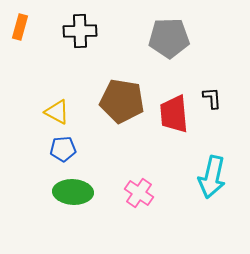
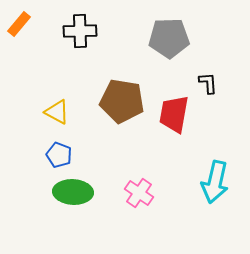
orange rectangle: moved 1 px left, 3 px up; rotated 25 degrees clockwise
black L-shape: moved 4 px left, 15 px up
red trapezoid: rotated 15 degrees clockwise
blue pentagon: moved 4 px left, 6 px down; rotated 25 degrees clockwise
cyan arrow: moved 3 px right, 5 px down
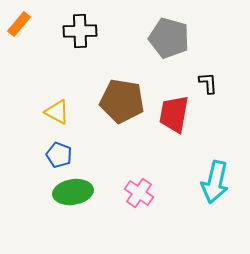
gray pentagon: rotated 18 degrees clockwise
green ellipse: rotated 12 degrees counterclockwise
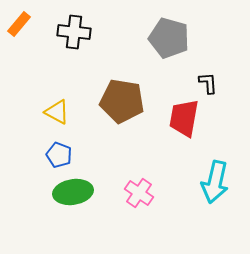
black cross: moved 6 px left, 1 px down; rotated 8 degrees clockwise
red trapezoid: moved 10 px right, 4 px down
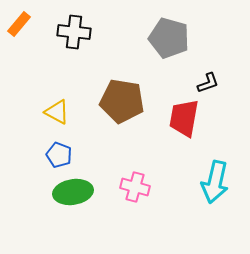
black L-shape: rotated 75 degrees clockwise
pink cross: moved 4 px left, 6 px up; rotated 20 degrees counterclockwise
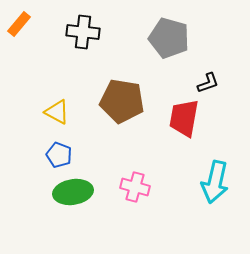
black cross: moved 9 px right
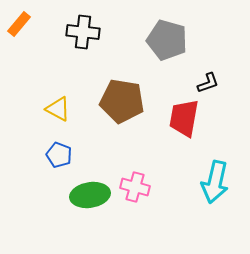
gray pentagon: moved 2 px left, 2 px down
yellow triangle: moved 1 px right, 3 px up
green ellipse: moved 17 px right, 3 px down
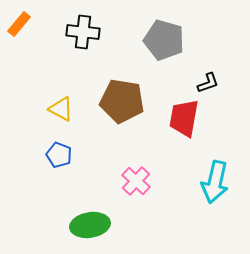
gray pentagon: moved 3 px left
yellow triangle: moved 3 px right
pink cross: moved 1 px right, 6 px up; rotated 28 degrees clockwise
green ellipse: moved 30 px down
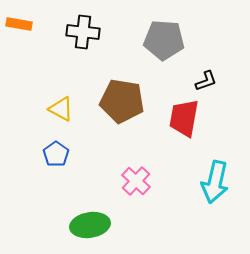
orange rectangle: rotated 60 degrees clockwise
gray pentagon: rotated 12 degrees counterclockwise
black L-shape: moved 2 px left, 2 px up
blue pentagon: moved 3 px left, 1 px up; rotated 15 degrees clockwise
